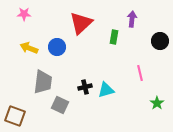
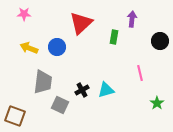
black cross: moved 3 px left, 3 px down; rotated 16 degrees counterclockwise
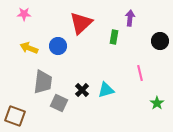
purple arrow: moved 2 px left, 1 px up
blue circle: moved 1 px right, 1 px up
black cross: rotated 16 degrees counterclockwise
gray square: moved 1 px left, 2 px up
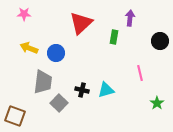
blue circle: moved 2 px left, 7 px down
black cross: rotated 32 degrees counterclockwise
gray square: rotated 18 degrees clockwise
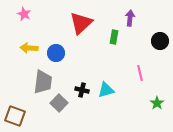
pink star: rotated 24 degrees clockwise
yellow arrow: rotated 18 degrees counterclockwise
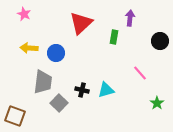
pink line: rotated 28 degrees counterclockwise
